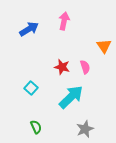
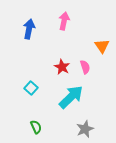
blue arrow: rotated 48 degrees counterclockwise
orange triangle: moved 2 px left
red star: rotated 14 degrees clockwise
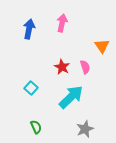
pink arrow: moved 2 px left, 2 px down
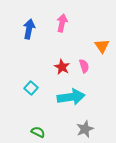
pink semicircle: moved 1 px left, 1 px up
cyan arrow: rotated 36 degrees clockwise
green semicircle: moved 2 px right, 5 px down; rotated 40 degrees counterclockwise
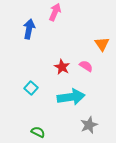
pink arrow: moved 7 px left, 11 px up; rotated 12 degrees clockwise
orange triangle: moved 2 px up
pink semicircle: moved 2 px right; rotated 40 degrees counterclockwise
gray star: moved 4 px right, 4 px up
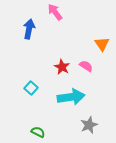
pink arrow: rotated 60 degrees counterclockwise
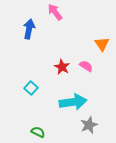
cyan arrow: moved 2 px right, 5 px down
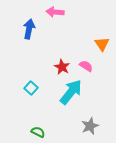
pink arrow: rotated 48 degrees counterclockwise
cyan arrow: moved 2 px left, 10 px up; rotated 44 degrees counterclockwise
gray star: moved 1 px right, 1 px down
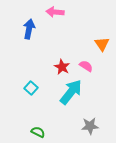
gray star: rotated 18 degrees clockwise
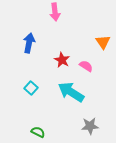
pink arrow: rotated 102 degrees counterclockwise
blue arrow: moved 14 px down
orange triangle: moved 1 px right, 2 px up
red star: moved 7 px up
cyan arrow: rotated 96 degrees counterclockwise
